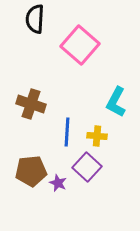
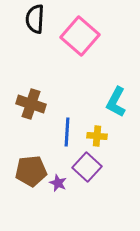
pink square: moved 9 px up
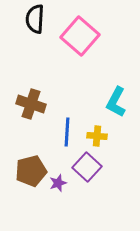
brown pentagon: rotated 8 degrees counterclockwise
purple star: rotated 30 degrees clockwise
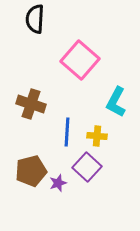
pink square: moved 24 px down
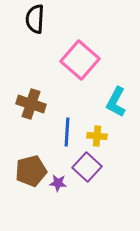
purple star: rotated 24 degrees clockwise
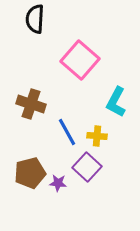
blue line: rotated 32 degrees counterclockwise
brown pentagon: moved 1 px left, 2 px down
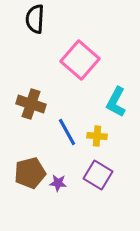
purple square: moved 11 px right, 8 px down; rotated 12 degrees counterclockwise
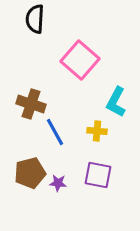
blue line: moved 12 px left
yellow cross: moved 5 px up
purple square: rotated 20 degrees counterclockwise
